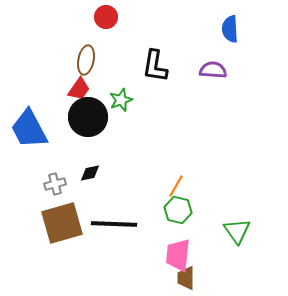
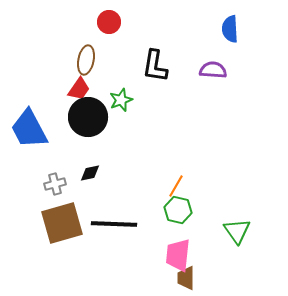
red circle: moved 3 px right, 5 px down
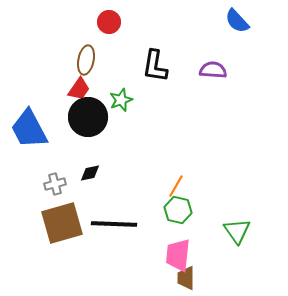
blue semicircle: moved 7 px right, 8 px up; rotated 40 degrees counterclockwise
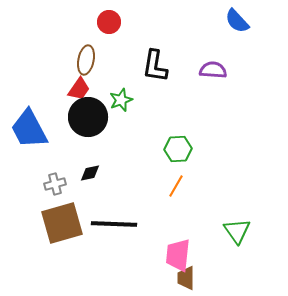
green hexagon: moved 61 px up; rotated 16 degrees counterclockwise
